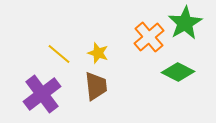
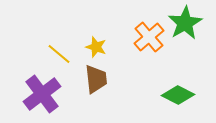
yellow star: moved 2 px left, 6 px up
green diamond: moved 23 px down
brown trapezoid: moved 7 px up
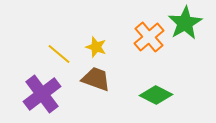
brown trapezoid: rotated 64 degrees counterclockwise
green diamond: moved 22 px left
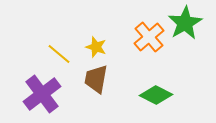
brown trapezoid: rotated 100 degrees counterclockwise
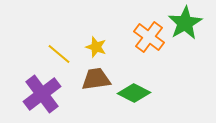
orange cross: rotated 12 degrees counterclockwise
brown trapezoid: rotated 72 degrees clockwise
green diamond: moved 22 px left, 2 px up
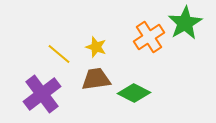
orange cross: rotated 20 degrees clockwise
